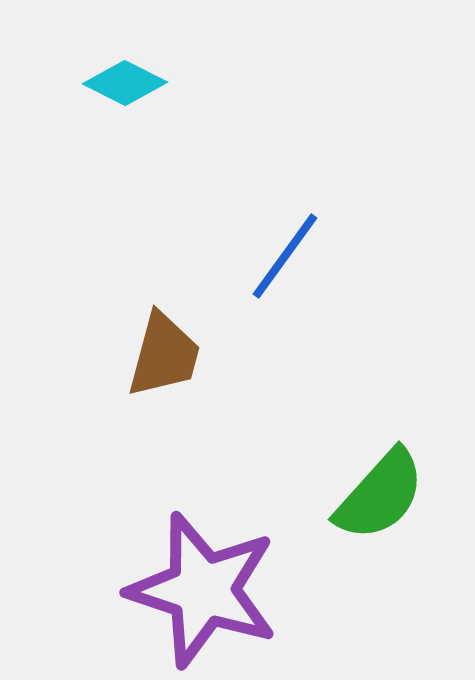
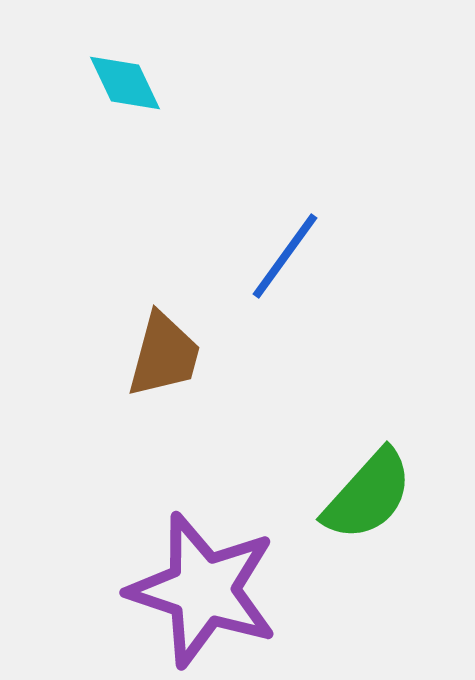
cyan diamond: rotated 38 degrees clockwise
green semicircle: moved 12 px left
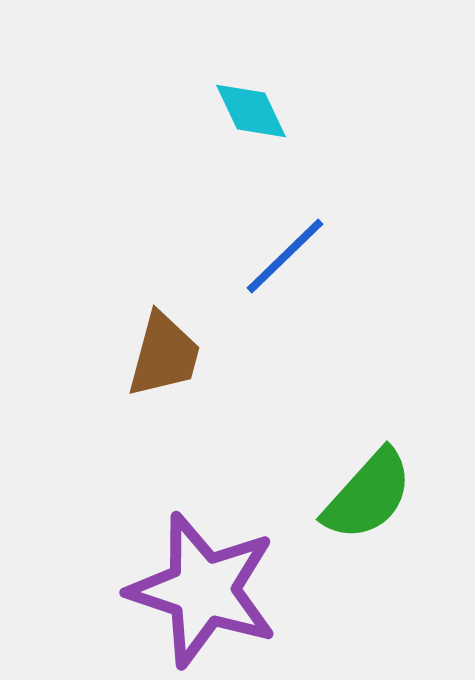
cyan diamond: moved 126 px right, 28 px down
blue line: rotated 10 degrees clockwise
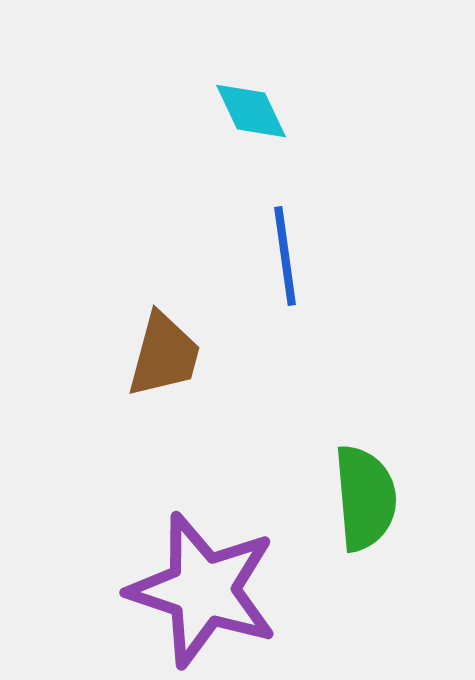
blue line: rotated 54 degrees counterclockwise
green semicircle: moved 3 px left, 3 px down; rotated 47 degrees counterclockwise
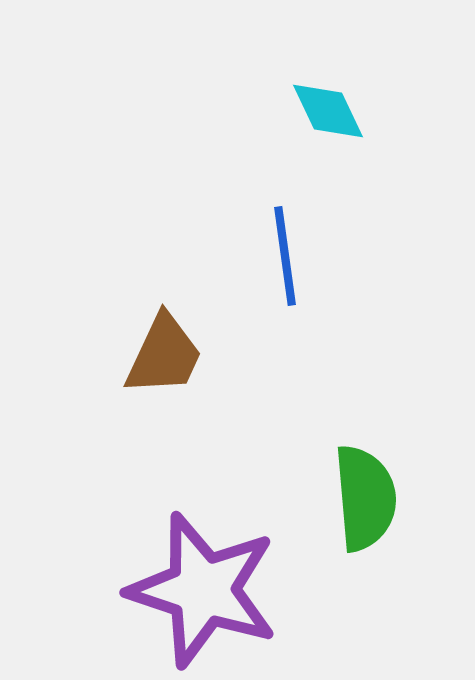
cyan diamond: moved 77 px right
brown trapezoid: rotated 10 degrees clockwise
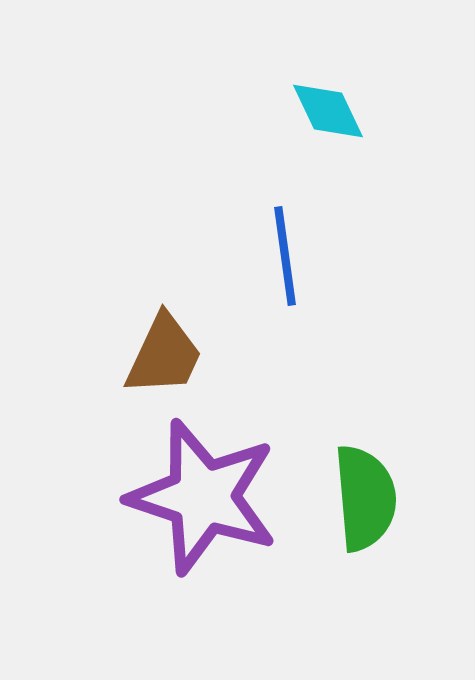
purple star: moved 93 px up
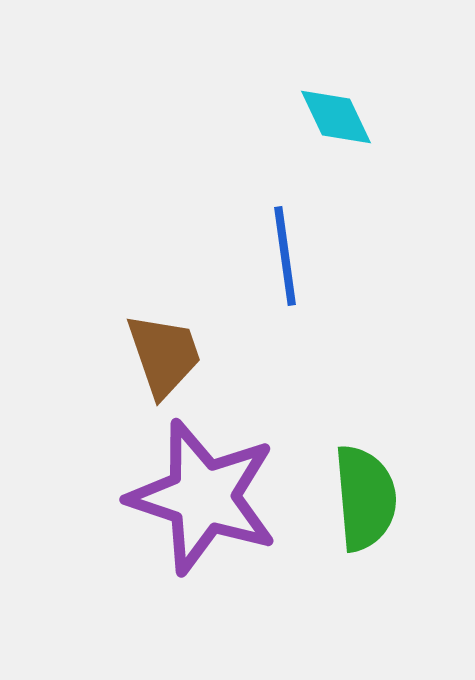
cyan diamond: moved 8 px right, 6 px down
brown trapezoid: rotated 44 degrees counterclockwise
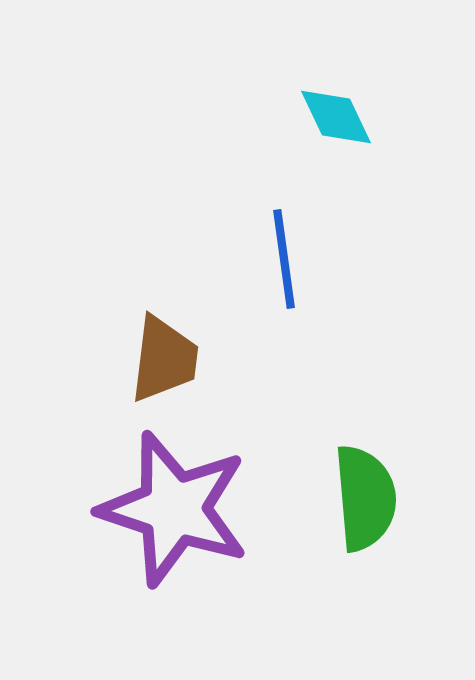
blue line: moved 1 px left, 3 px down
brown trapezoid: moved 4 px down; rotated 26 degrees clockwise
purple star: moved 29 px left, 12 px down
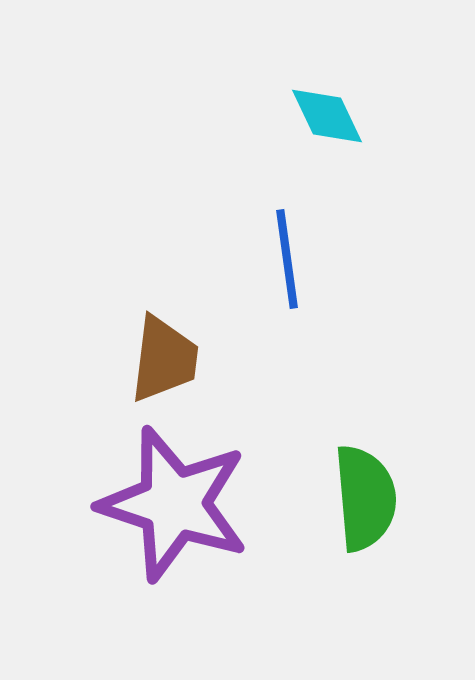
cyan diamond: moved 9 px left, 1 px up
blue line: moved 3 px right
purple star: moved 5 px up
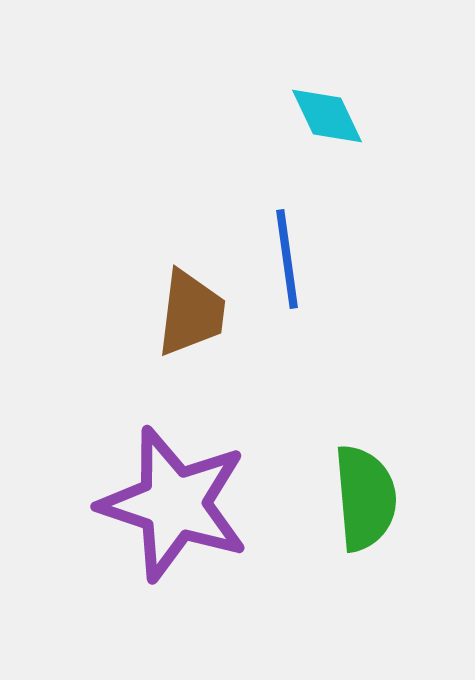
brown trapezoid: moved 27 px right, 46 px up
